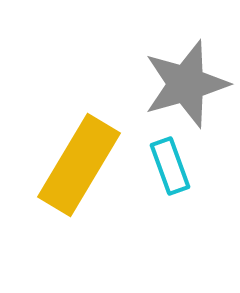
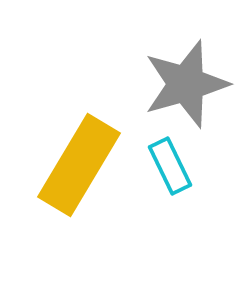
cyan rectangle: rotated 6 degrees counterclockwise
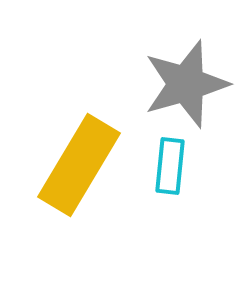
cyan rectangle: rotated 32 degrees clockwise
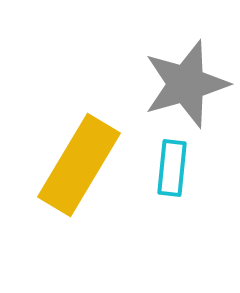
cyan rectangle: moved 2 px right, 2 px down
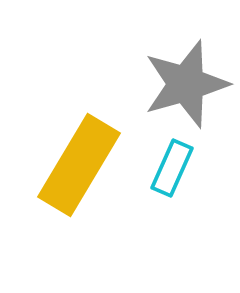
cyan rectangle: rotated 18 degrees clockwise
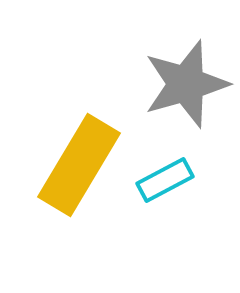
cyan rectangle: moved 7 px left, 12 px down; rotated 38 degrees clockwise
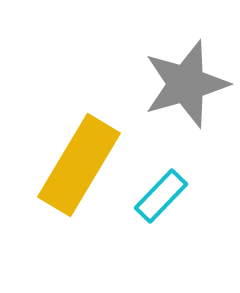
cyan rectangle: moved 4 px left, 16 px down; rotated 18 degrees counterclockwise
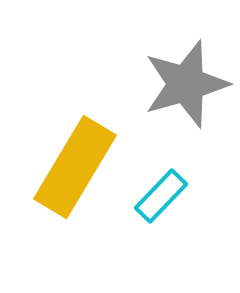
yellow rectangle: moved 4 px left, 2 px down
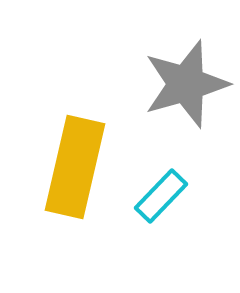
yellow rectangle: rotated 18 degrees counterclockwise
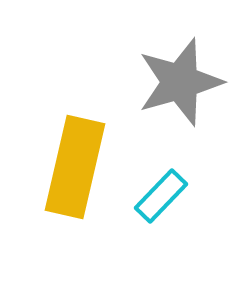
gray star: moved 6 px left, 2 px up
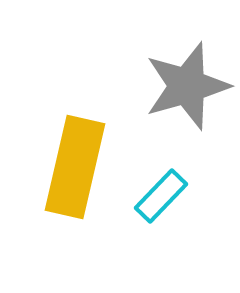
gray star: moved 7 px right, 4 px down
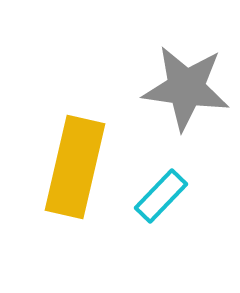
gray star: moved 1 px left, 2 px down; rotated 24 degrees clockwise
